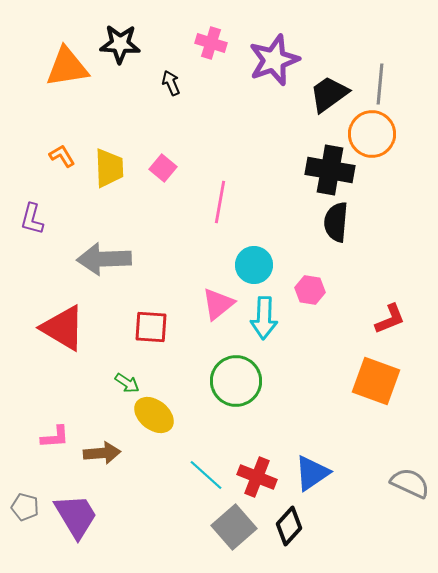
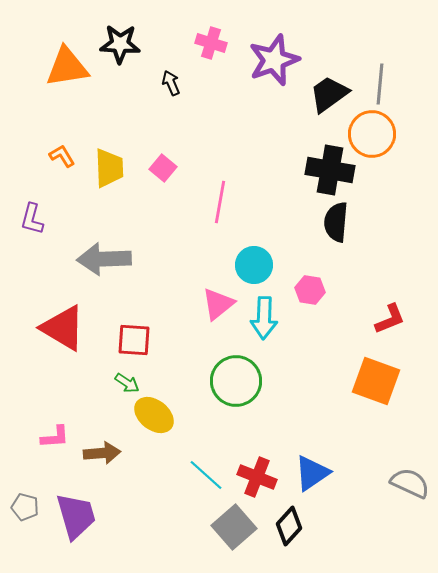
red square: moved 17 px left, 13 px down
purple trapezoid: rotated 15 degrees clockwise
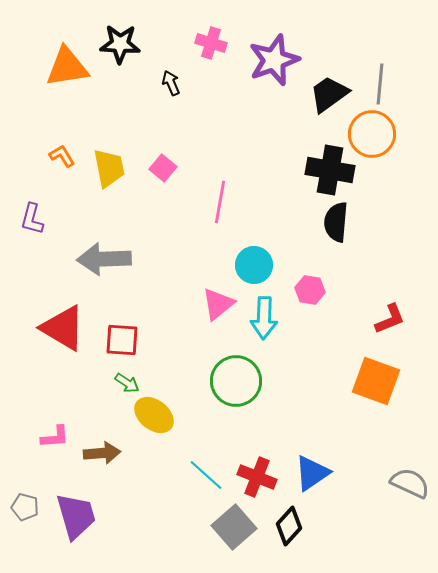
yellow trapezoid: rotated 9 degrees counterclockwise
red square: moved 12 px left
